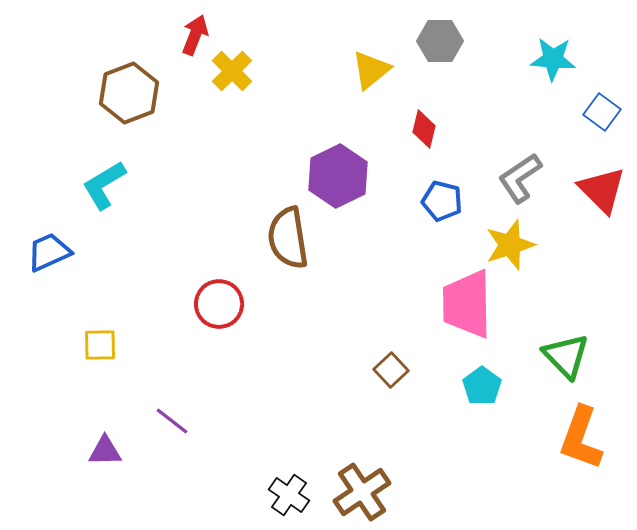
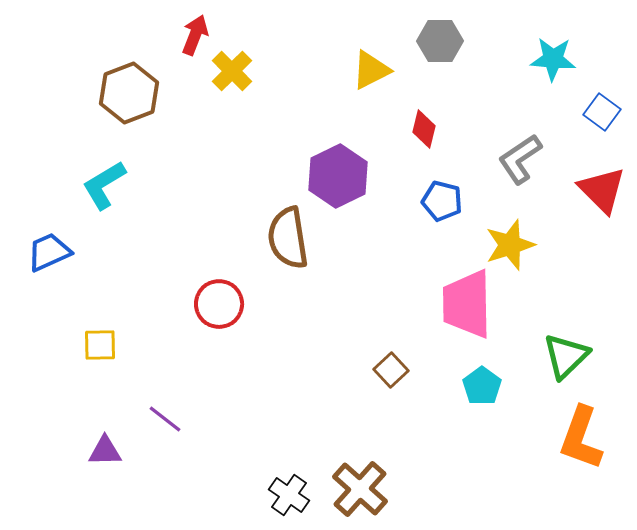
yellow triangle: rotated 12 degrees clockwise
gray L-shape: moved 19 px up
green triangle: rotated 30 degrees clockwise
purple line: moved 7 px left, 2 px up
brown cross: moved 2 px left, 3 px up; rotated 14 degrees counterclockwise
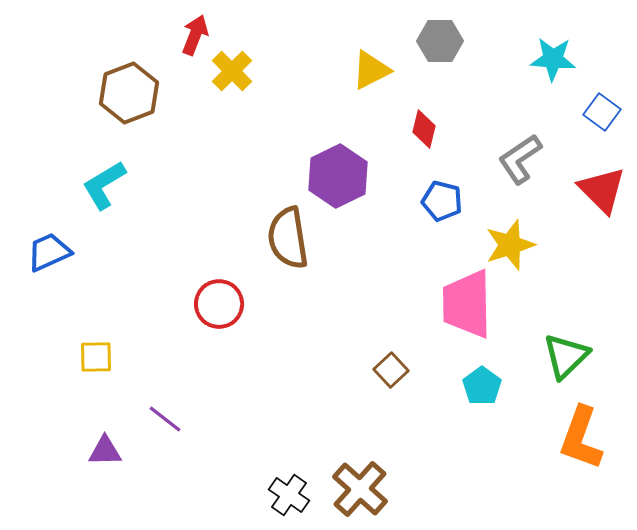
yellow square: moved 4 px left, 12 px down
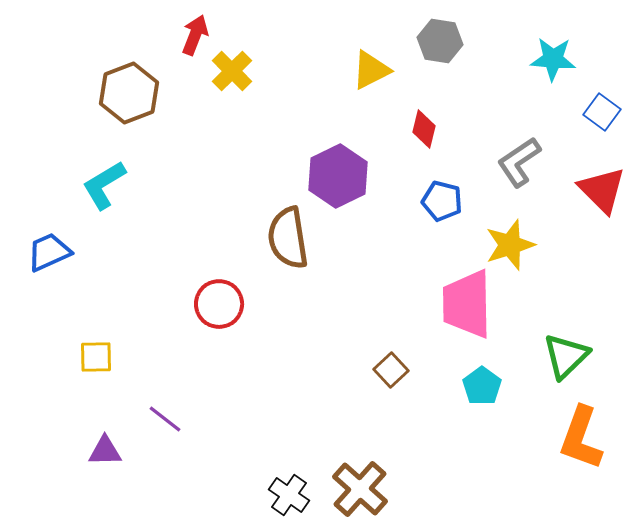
gray hexagon: rotated 9 degrees clockwise
gray L-shape: moved 1 px left, 3 px down
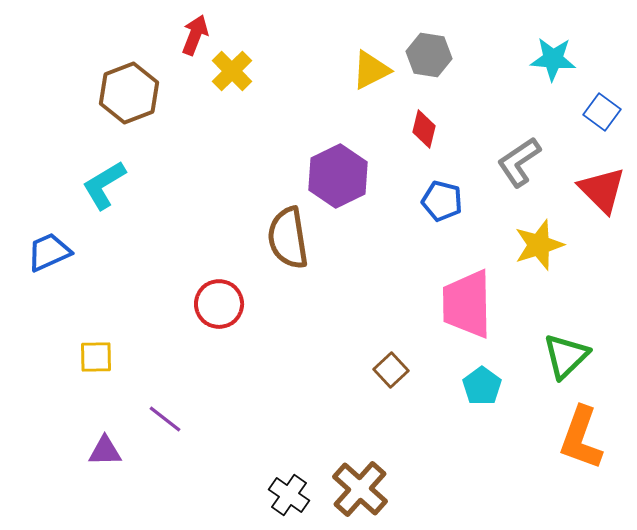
gray hexagon: moved 11 px left, 14 px down
yellow star: moved 29 px right
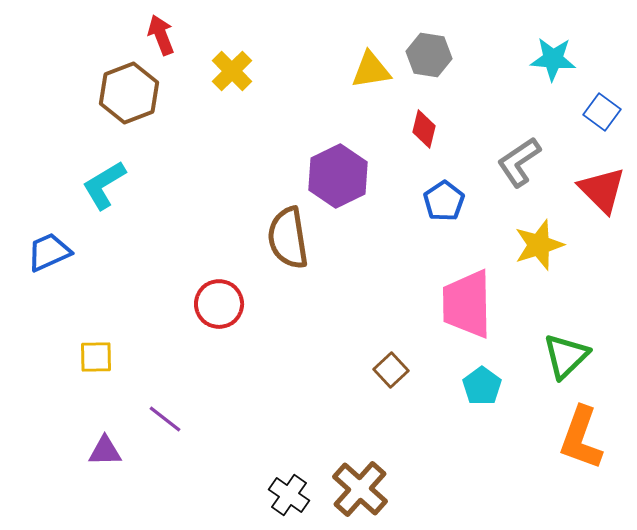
red arrow: moved 34 px left; rotated 42 degrees counterclockwise
yellow triangle: rotated 18 degrees clockwise
blue pentagon: moved 2 px right; rotated 24 degrees clockwise
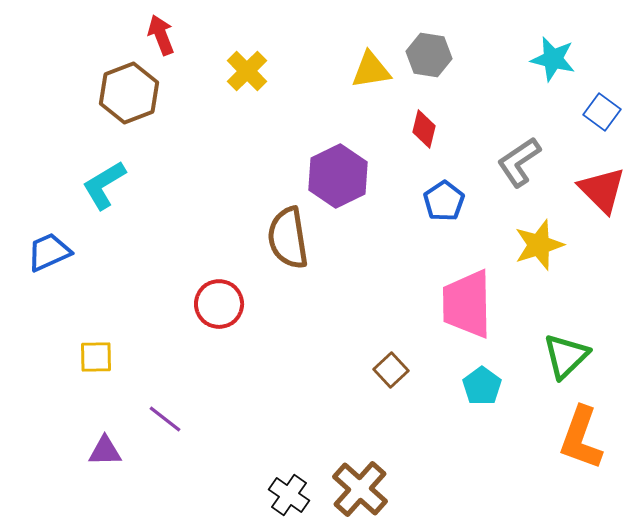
cyan star: rotated 9 degrees clockwise
yellow cross: moved 15 px right
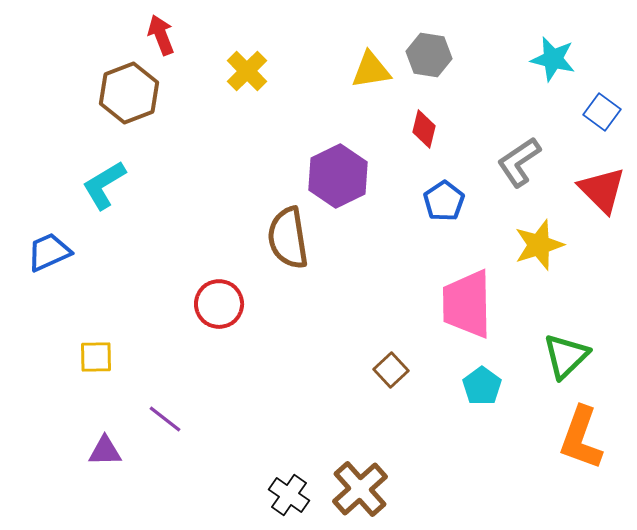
brown cross: rotated 6 degrees clockwise
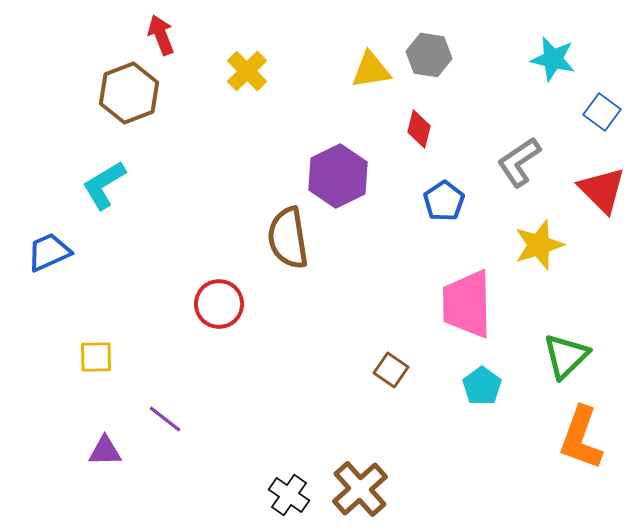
red diamond: moved 5 px left
brown square: rotated 12 degrees counterclockwise
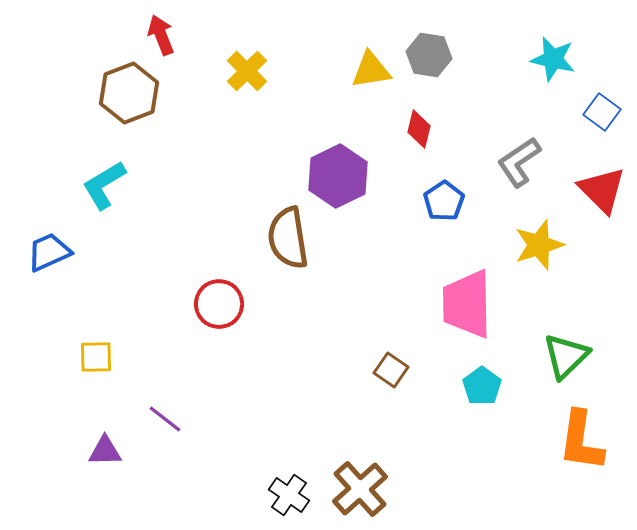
orange L-shape: moved 3 px down; rotated 12 degrees counterclockwise
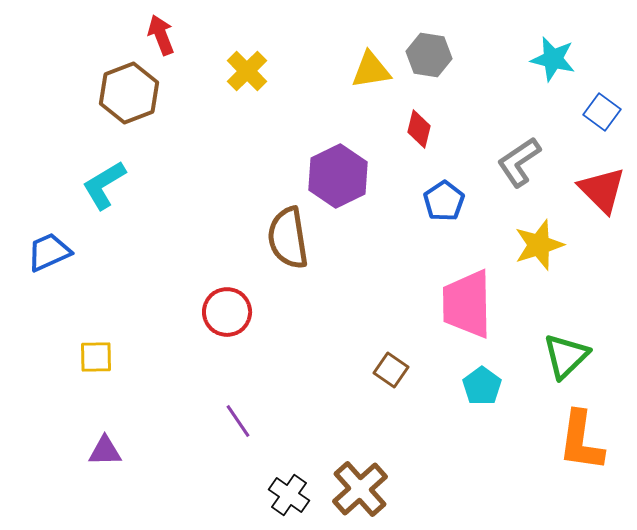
red circle: moved 8 px right, 8 px down
purple line: moved 73 px right, 2 px down; rotated 18 degrees clockwise
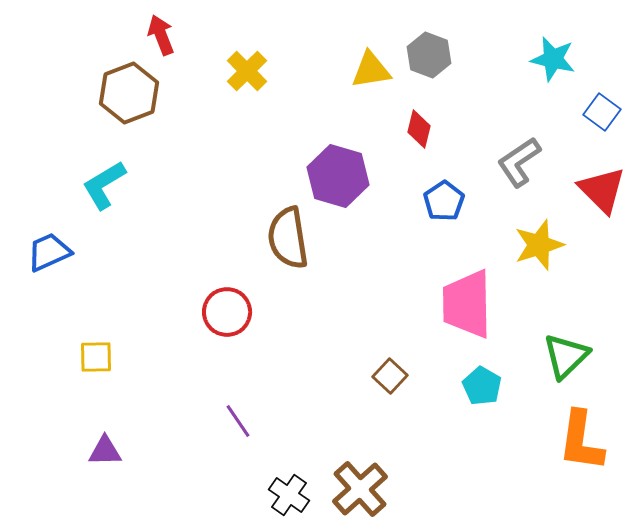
gray hexagon: rotated 12 degrees clockwise
purple hexagon: rotated 18 degrees counterclockwise
brown square: moved 1 px left, 6 px down; rotated 8 degrees clockwise
cyan pentagon: rotated 6 degrees counterclockwise
